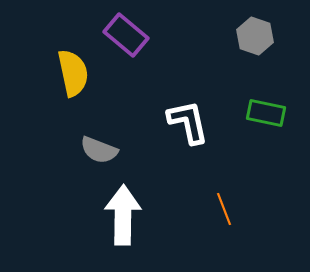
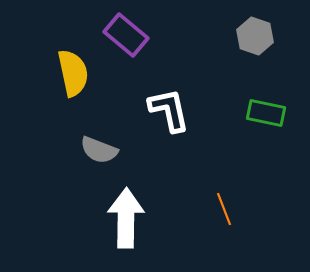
white L-shape: moved 19 px left, 12 px up
white arrow: moved 3 px right, 3 px down
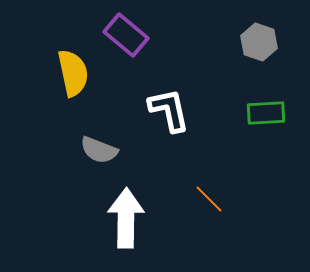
gray hexagon: moved 4 px right, 6 px down
green rectangle: rotated 15 degrees counterclockwise
orange line: moved 15 px left, 10 px up; rotated 24 degrees counterclockwise
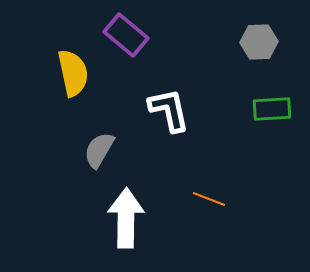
gray hexagon: rotated 21 degrees counterclockwise
green rectangle: moved 6 px right, 4 px up
gray semicircle: rotated 99 degrees clockwise
orange line: rotated 24 degrees counterclockwise
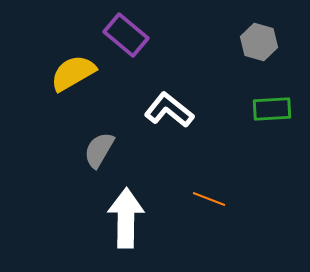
gray hexagon: rotated 18 degrees clockwise
yellow semicircle: rotated 108 degrees counterclockwise
white L-shape: rotated 39 degrees counterclockwise
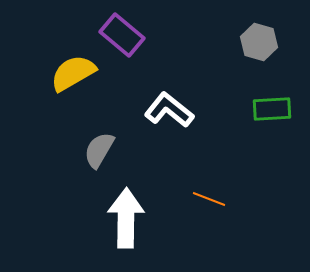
purple rectangle: moved 4 px left
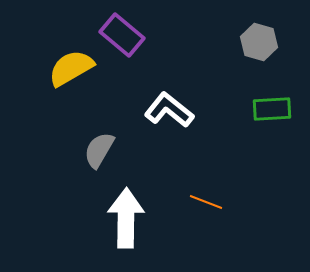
yellow semicircle: moved 2 px left, 5 px up
orange line: moved 3 px left, 3 px down
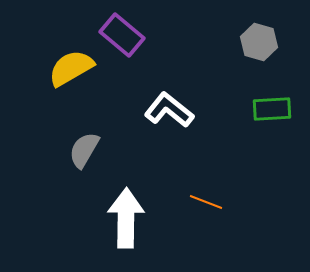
gray semicircle: moved 15 px left
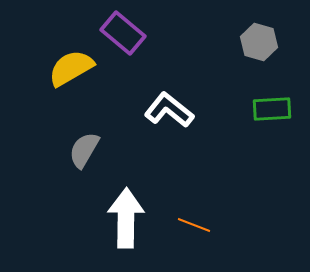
purple rectangle: moved 1 px right, 2 px up
orange line: moved 12 px left, 23 px down
